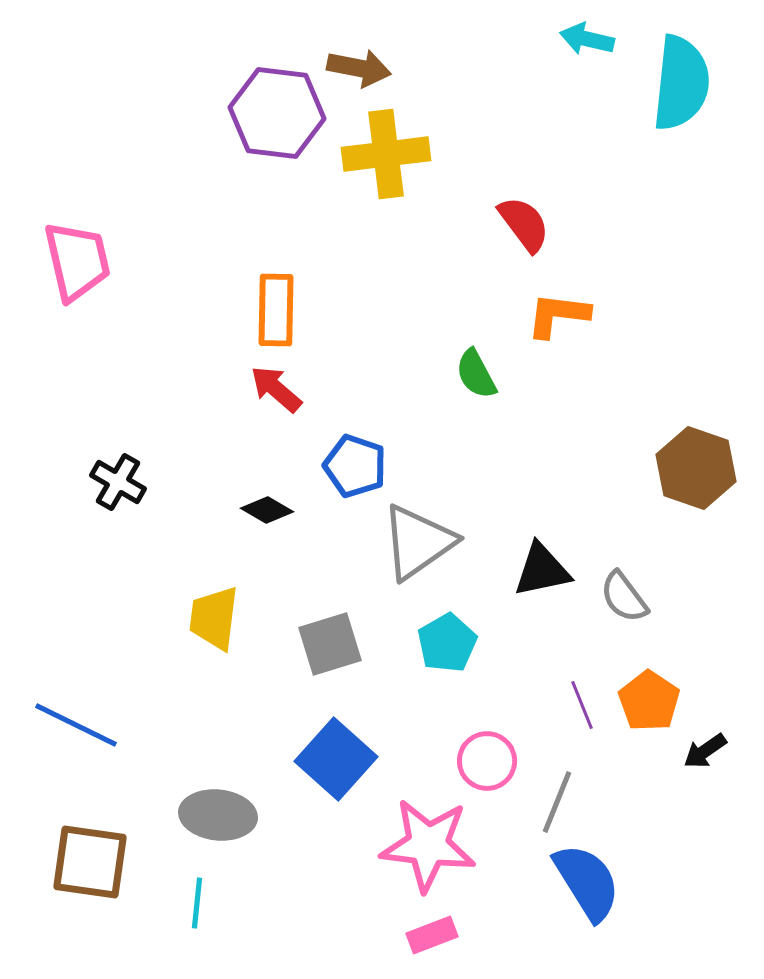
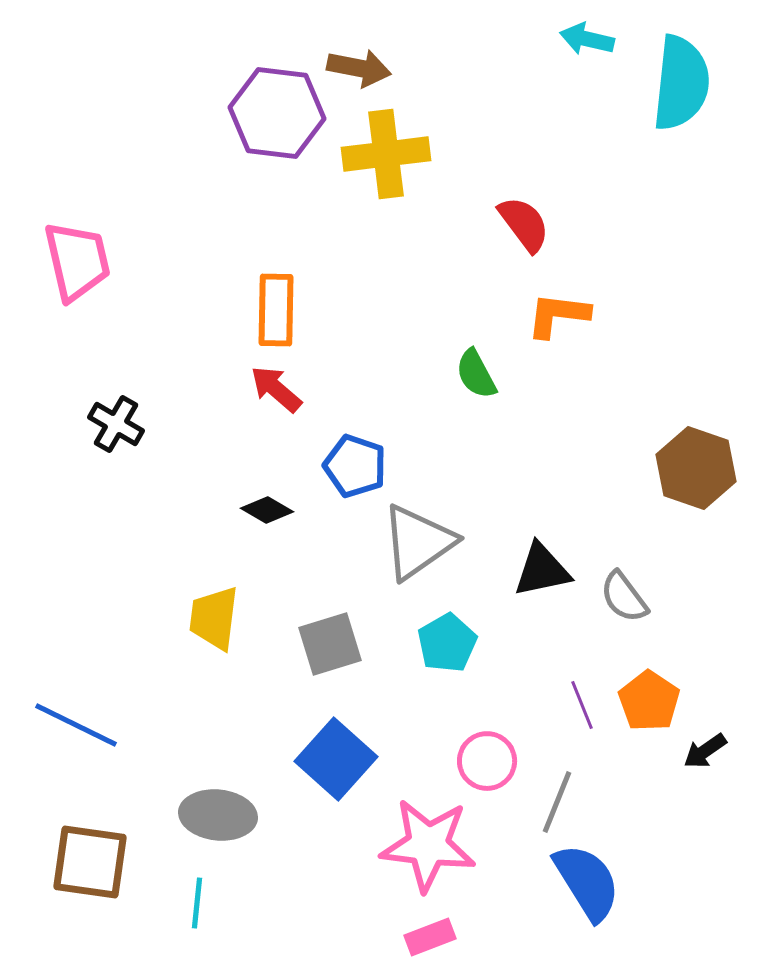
black cross: moved 2 px left, 58 px up
pink rectangle: moved 2 px left, 2 px down
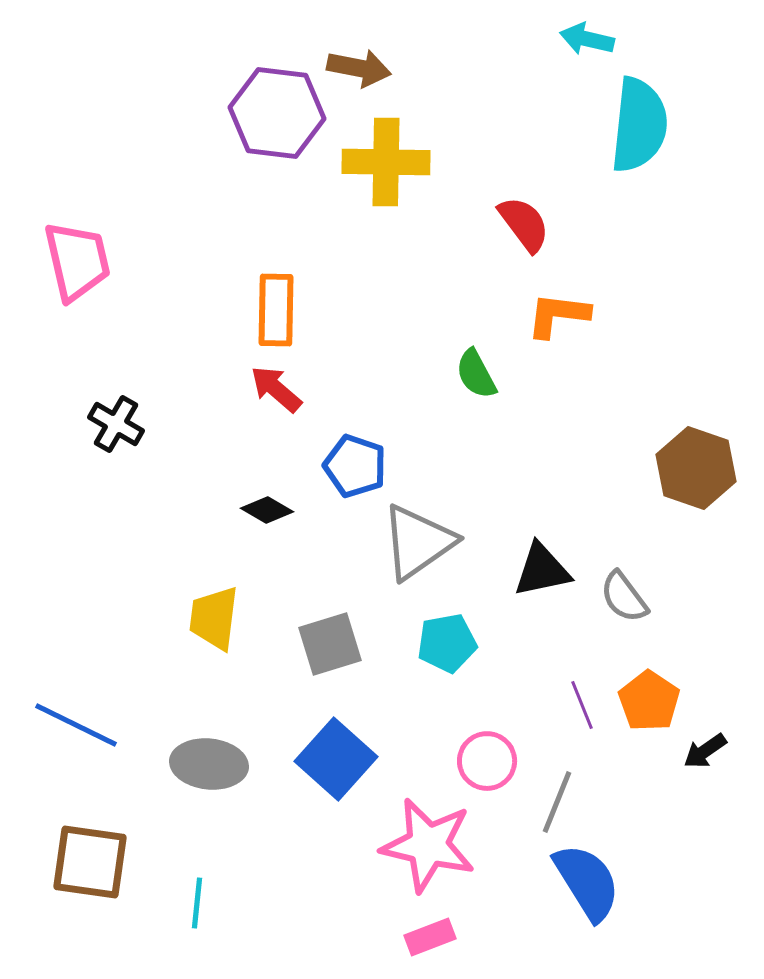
cyan semicircle: moved 42 px left, 42 px down
yellow cross: moved 8 px down; rotated 8 degrees clockwise
cyan pentagon: rotated 20 degrees clockwise
gray ellipse: moved 9 px left, 51 px up
pink star: rotated 6 degrees clockwise
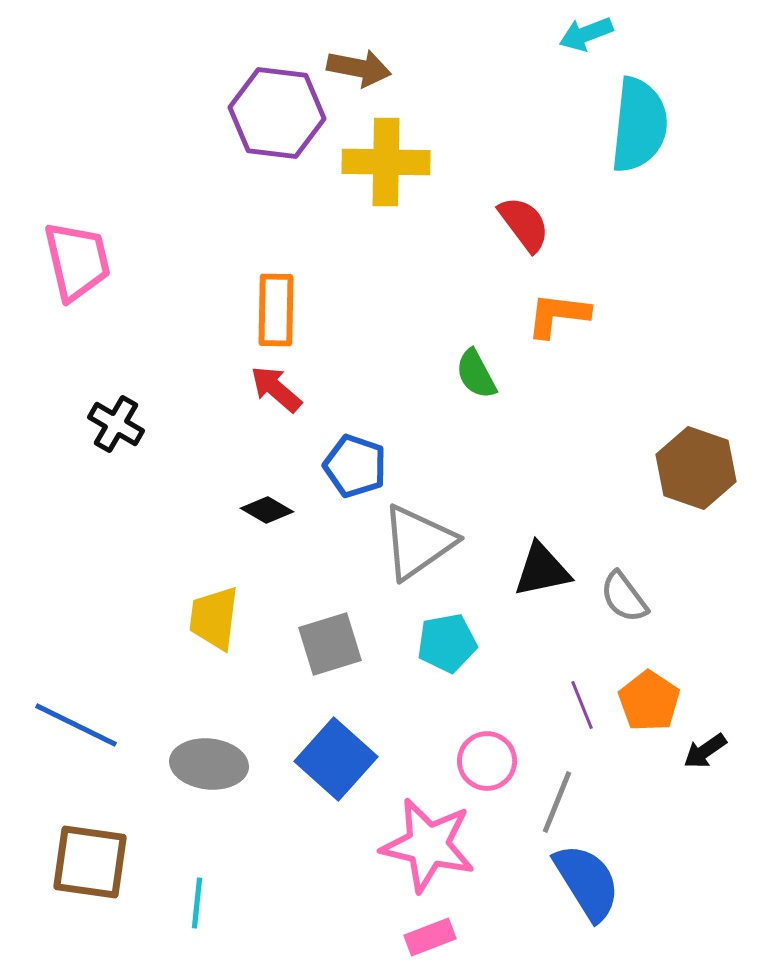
cyan arrow: moved 1 px left, 5 px up; rotated 34 degrees counterclockwise
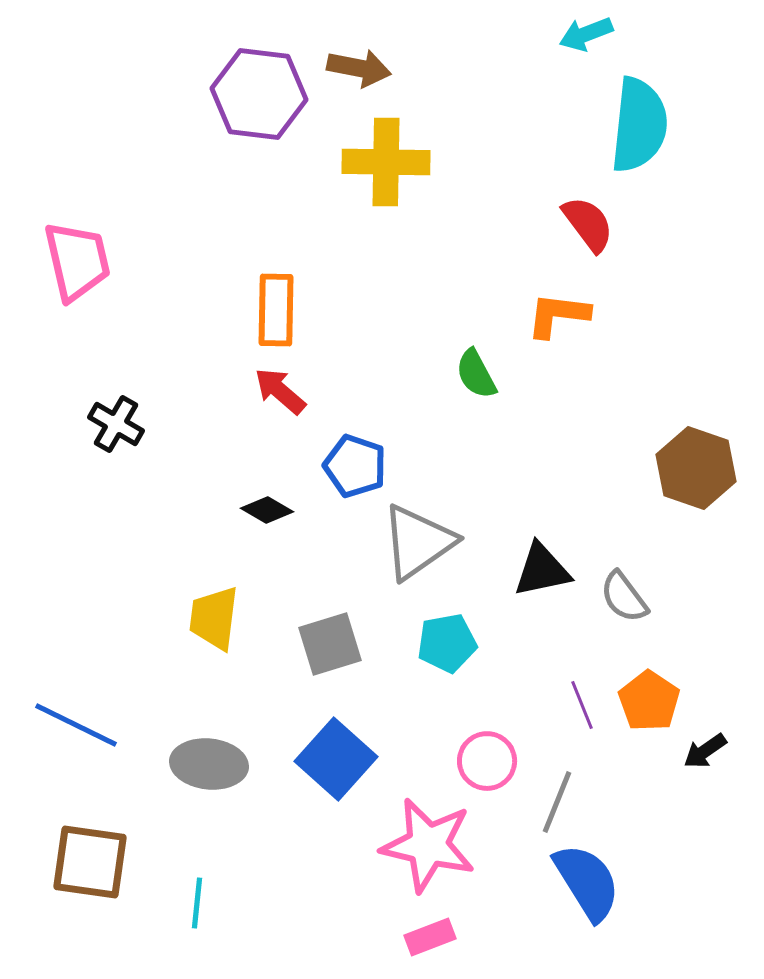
purple hexagon: moved 18 px left, 19 px up
red semicircle: moved 64 px right
red arrow: moved 4 px right, 2 px down
